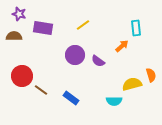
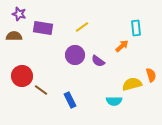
yellow line: moved 1 px left, 2 px down
blue rectangle: moved 1 px left, 2 px down; rotated 28 degrees clockwise
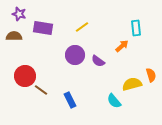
red circle: moved 3 px right
cyan semicircle: rotated 49 degrees clockwise
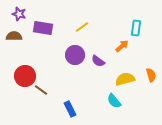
cyan rectangle: rotated 14 degrees clockwise
yellow semicircle: moved 7 px left, 5 px up
blue rectangle: moved 9 px down
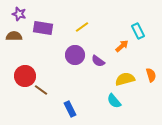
cyan rectangle: moved 2 px right, 3 px down; rotated 35 degrees counterclockwise
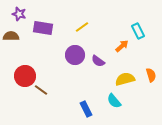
brown semicircle: moved 3 px left
blue rectangle: moved 16 px right
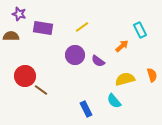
cyan rectangle: moved 2 px right, 1 px up
orange semicircle: moved 1 px right
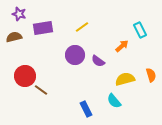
purple rectangle: rotated 18 degrees counterclockwise
brown semicircle: moved 3 px right, 1 px down; rotated 14 degrees counterclockwise
orange semicircle: moved 1 px left
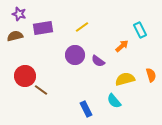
brown semicircle: moved 1 px right, 1 px up
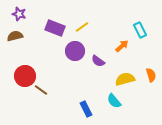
purple rectangle: moved 12 px right; rotated 30 degrees clockwise
purple circle: moved 4 px up
